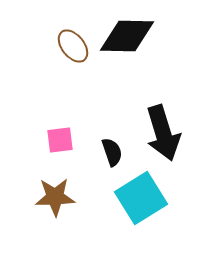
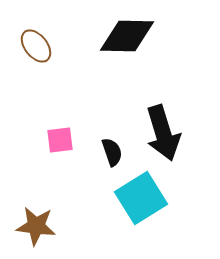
brown ellipse: moved 37 px left
brown star: moved 19 px left, 29 px down; rotated 9 degrees clockwise
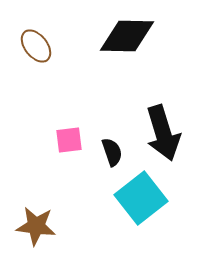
pink square: moved 9 px right
cyan square: rotated 6 degrees counterclockwise
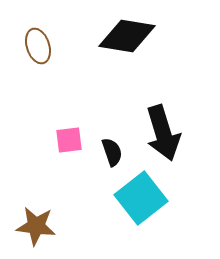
black diamond: rotated 8 degrees clockwise
brown ellipse: moved 2 px right; rotated 20 degrees clockwise
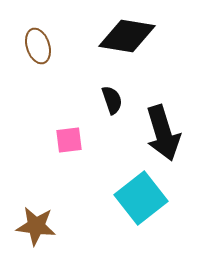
black semicircle: moved 52 px up
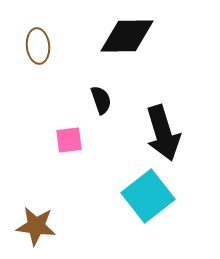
black diamond: rotated 10 degrees counterclockwise
brown ellipse: rotated 12 degrees clockwise
black semicircle: moved 11 px left
cyan square: moved 7 px right, 2 px up
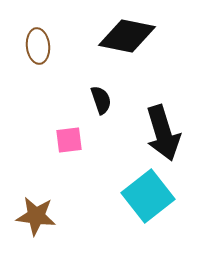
black diamond: rotated 12 degrees clockwise
brown star: moved 10 px up
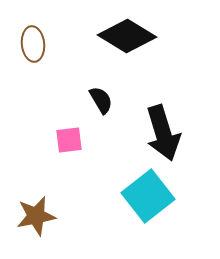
black diamond: rotated 20 degrees clockwise
brown ellipse: moved 5 px left, 2 px up
black semicircle: rotated 12 degrees counterclockwise
brown star: rotated 18 degrees counterclockwise
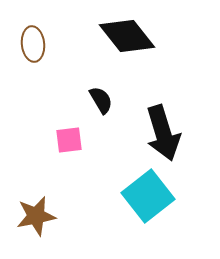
black diamond: rotated 20 degrees clockwise
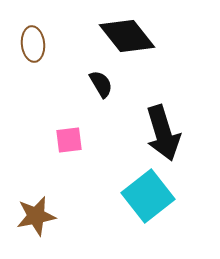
black semicircle: moved 16 px up
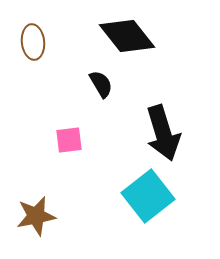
brown ellipse: moved 2 px up
